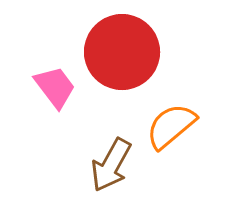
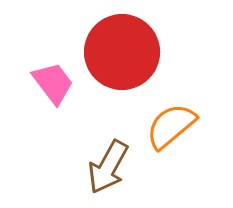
pink trapezoid: moved 2 px left, 4 px up
brown arrow: moved 3 px left, 2 px down
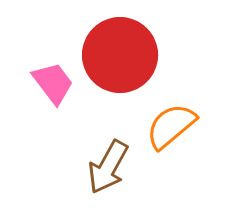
red circle: moved 2 px left, 3 px down
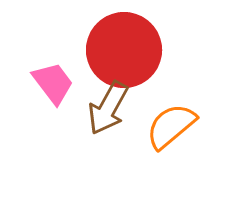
red circle: moved 4 px right, 5 px up
brown arrow: moved 59 px up
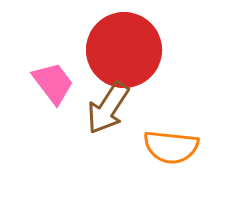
brown arrow: rotated 4 degrees clockwise
orange semicircle: moved 21 px down; rotated 134 degrees counterclockwise
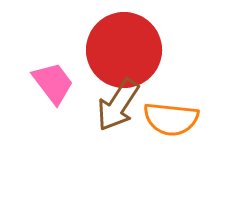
brown arrow: moved 10 px right, 3 px up
orange semicircle: moved 28 px up
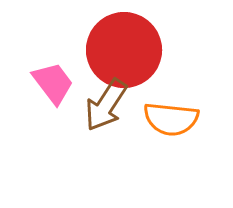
brown arrow: moved 12 px left
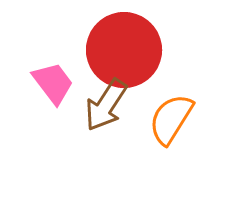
orange semicircle: rotated 116 degrees clockwise
